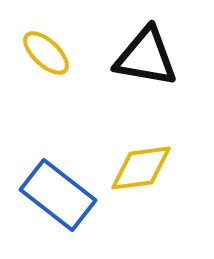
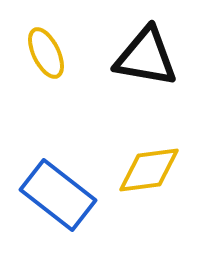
yellow ellipse: rotated 21 degrees clockwise
yellow diamond: moved 8 px right, 2 px down
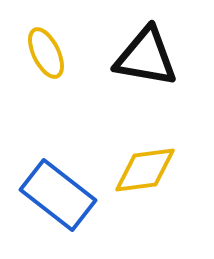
yellow diamond: moved 4 px left
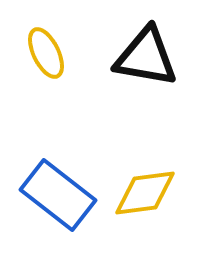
yellow diamond: moved 23 px down
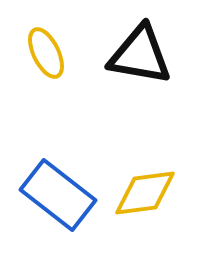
black triangle: moved 6 px left, 2 px up
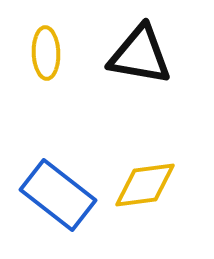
yellow ellipse: rotated 24 degrees clockwise
yellow diamond: moved 8 px up
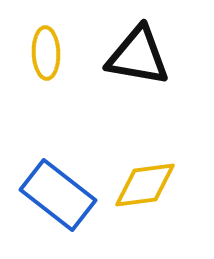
black triangle: moved 2 px left, 1 px down
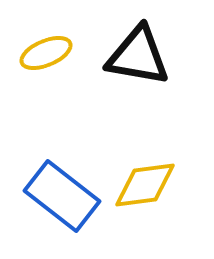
yellow ellipse: rotated 69 degrees clockwise
blue rectangle: moved 4 px right, 1 px down
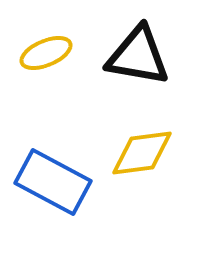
yellow diamond: moved 3 px left, 32 px up
blue rectangle: moved 9 px left, 14 px up; rotated 10 degrees counterclockwise
